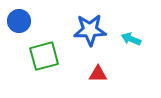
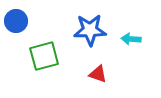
blue circle: moved 3 px left
cyan arrow: rotated 18 degrees counterclockwise
red triangle: rotated 18 degrees clockwise
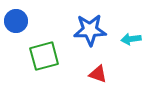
cyan arrow: rotated 12 degrees counterclockwise
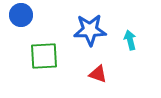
blue circle: moved 5 px right, 6 px up
cyan arrow: moved 1 px left, 1 px down; rotated 84 degrees clockwise
green square: rotated 12 degrees clockwise
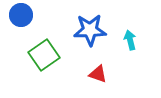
green square: moved 1 px up; rotated 32 degrees counterclockwise
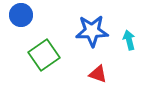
blue star: moved 2 px right, 1 px down
cyan arrow: moved 1 px left
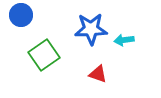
blue star: moved 1 px left, 2 px up
cyan arrow: moved 5 px left; rotated 84 degrees counterclockwise
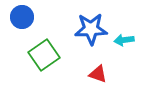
blue circle: moved 1 px right, 2 px down
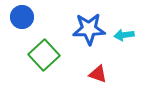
blue star: moved 2 px left
cyan arrow: moved 5 px up
green square: rotated 8 degrees counterclockwise
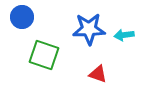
green square: rotated 28 degrees counterclockwise
